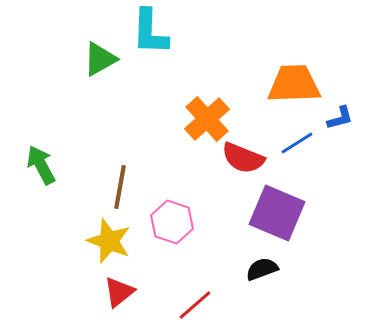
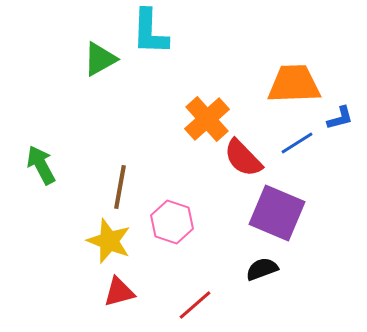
red semicircle: rotated 24 degrees clockwise
red triangle: rotated 24 degrees clockwise
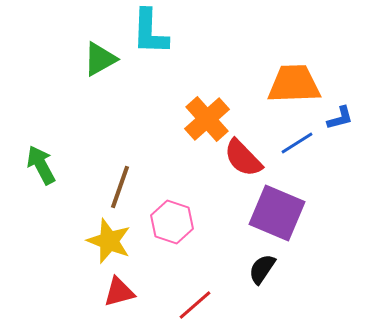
brown line: rotated 9 degrees clockwise
black semicircle: rotated 36 degrees counterclockwise
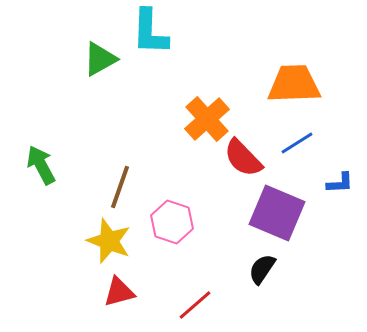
blue L-shape: moved 65 px down; rotated 12 degrees clockwise
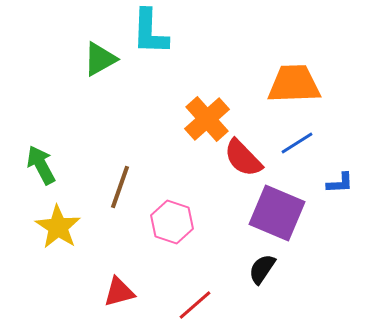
yellow star: moved 51 px left, 14 px up; rotated 12 degrees clockwise
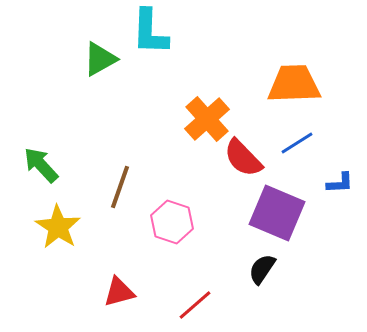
green arrow: rotated 15 degrees counterclockwise
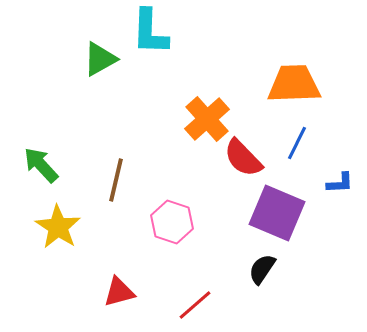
blue line: rotated 32 degrees counterclockwise
brown line: moved 4 px left, 7 px up; rotated 6 degrees counterclockwise
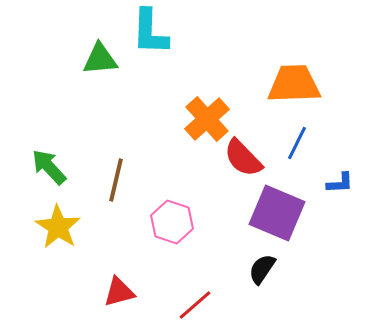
green triangle: rotated 24 degrees clockwise
green arrow: moved 8 px right, 2 px down
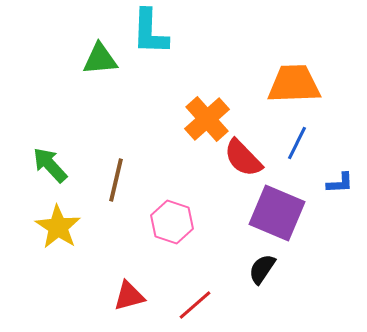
green arrow: moved 1 px right, 2 px up
red triangle: moved 10 px right, 4 px down
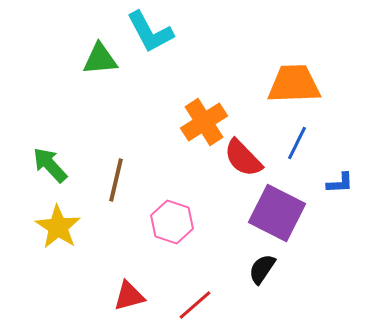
cyan L-shape: rotated 30 degrees counterclockwise
orange cross: moved 3 px left, 3 px down; rotated 9 degrees clockwise
purple square: rotated 4 degrees clockwise
